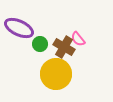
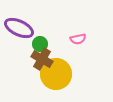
pink semicircle: rotated 63 degrees counterclockwise
brown cross: moved 22 px left, 12 px down
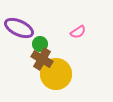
pink semicircle: moved 7 px up; rotated 21 degrees counterclockwise
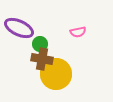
pink semicircle: rotated 21 degrees clockwise
brown cross: rotated 20 degrees counterclockwise
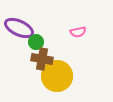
green circle: moved 4 px left, 2 px up
yellow circle: moved 1 px right, 2 px down
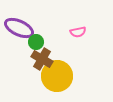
brown cross: rotated 20 degrees clockwise
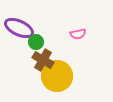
pink semicircle: moved 2 px down
brown cross: moved 1 px right, 1 px down
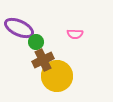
pink semicircle: moved 3 px left; rotated 14 degrees clockwise
brown cross: rotated 35 degrees clockwise
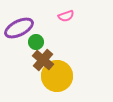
purple ellipse: rotated 52 degrees counterclockwise
pink semicircle: moved 9 px left, 18 px up; rotated 21 degrees counterclockwise
brown cross: rotated 25 degrees counterclockwise
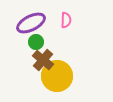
pink semicircle: moved 4 px down; rotated 70 degrees counterclockwise
purple ellipse: moved 12 px right, 5 px up
